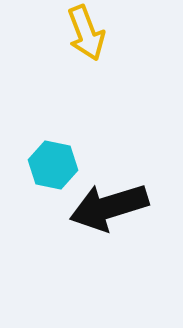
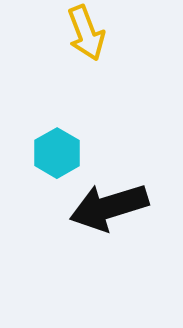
cyan hexagon: moved 4 px right, 12 px up; rotated 18 degrees clockwise
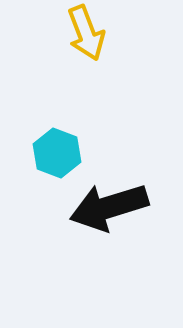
cyan hexagon: rotated 9 degrees counterclockwise
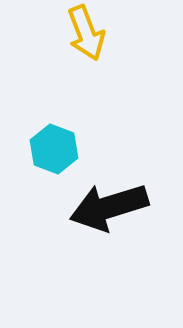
cyan hexagon: moved 3 px left, 4 px up
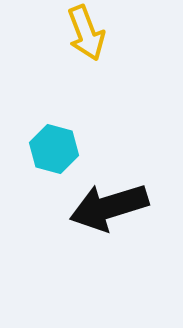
cyan hexagon: rotated 6 degrees counterclockwise
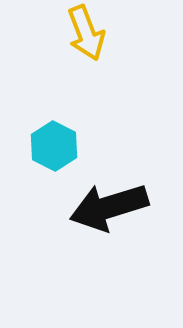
cyan hexagon: moved 3 px up; rotated 12 degrees clockwise
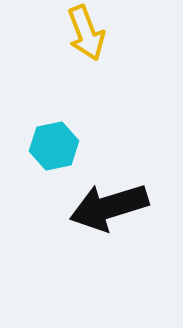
cyan hexagon: rotated 21 degrees clockwise
